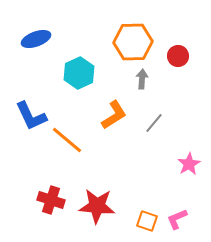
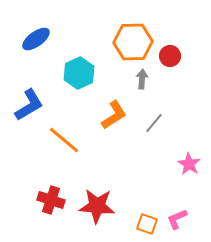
blue ellipse: rotated 16 degrees counterclockwise
red circle: moved 8 px left
blue L-shape: moved 2 px left, 11 px up; rotated 96 degrees counterclockwise
orange line: moved 3 px left
pink star: rotated 10 degrees counterclockwise
orange square: moved 3 px down
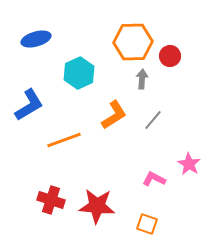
blue ellipse: rotated 20 degrees clockwise
gray line: moved 1 px left, 3 px up
orange line: rotated 60 degrees counterclockwise
pink L-shape: moved 23 px left, 40 px up; rotated 50 degrees clockwise
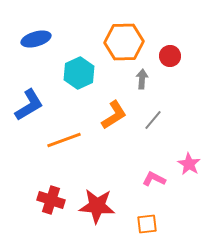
orange hexagon: moved 9 px left
orange square: rotated 25 degrees counterclockwise
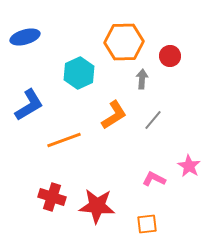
blue ellipse: moved 11 px left, 2 px up
pink star: moved 2 px down
red cross: moved 1 px right, 3 px up
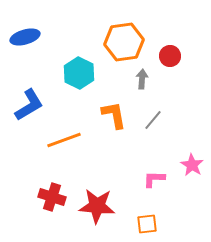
orange hexagon: rotated 6 degrees counterclockwise
cyan hexagon: rotated 8 degrees counterclockwise
orange L-shape: rotated 68 degrees counterclockwise
pink star: moved 3 px right, 1 px up
pink L-shape: rotated 25 degrees counterclockwise
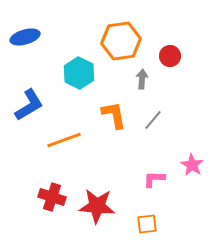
orange hexagon: moved 3 px left, 1 px up
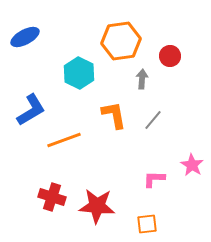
blue ellipse: rotated 12 degrees counterclockwise
blue L-shape: moved 2 px right, 5 px down
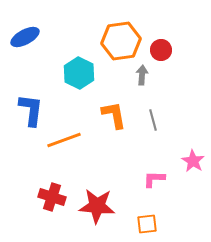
red circle: moved 9 px left, 6 px up
gray arrow: moved 4 px up
blue L-shape: rotated 52 degrees counterclockwise
gray line: rotated 55 degrees counterclockwise
pink star: moved 1 px right, 4 px up
